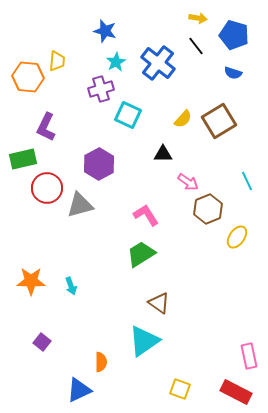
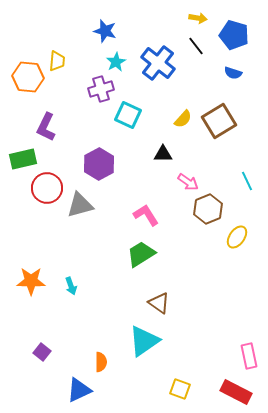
purple square: moved 10 px down
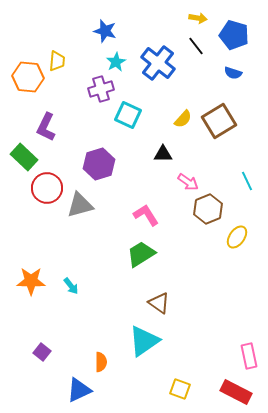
green rectangle: moved 1 px right, 2 px up; rotated 56 degrees clockwise
purple hexagon: rotated 12 degrees clockwise
cyan arrow: rotated 18 degrees counterclockwise
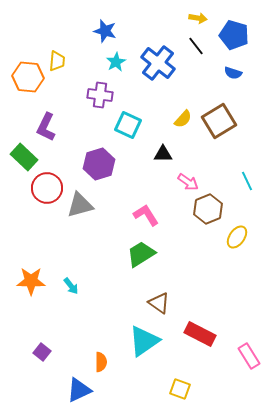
purple cross: moved 1 px left, 6 px down; rotated 25 degrees clockwise
cyan square: moved 10 px down
pink rectangle: rotated 20 degrees counterclockwise
red rectangle: moved 36 px left, 58 px up
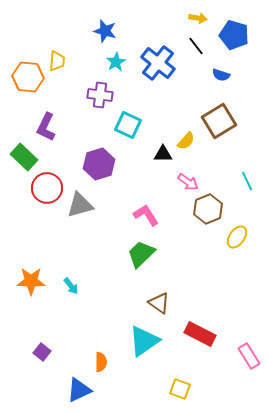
blue semicircle: moved 12 px left, 2 px down
yellow semicircle: moved 3 px right, 22 px down
green trapezoid: rotated 12 degrees counterclockwise
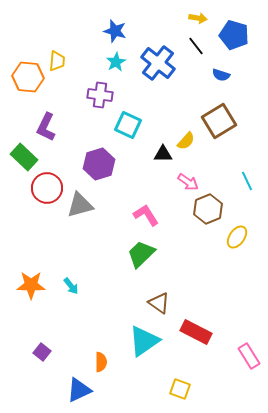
blue star: moved 10 px right
orange star: moved 4 px down
red rectangle: moved 4 px left, 2 px up
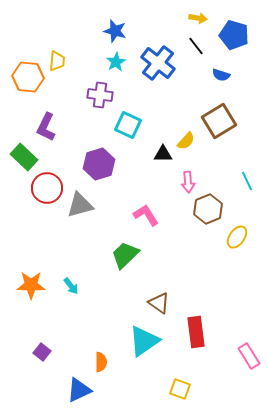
pink arrow: rotated 50 degrees clockwise
green trapezoid: moved 16 px left, 1 px down
red rectangle: rotated 56 degrees clockwise
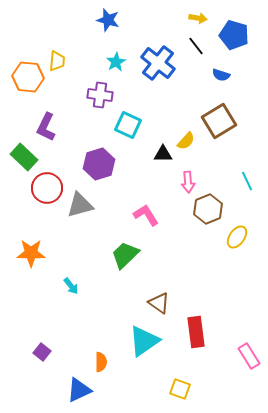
blue star: moved 7 px left, 11 px up
orange star: moved 32 px up
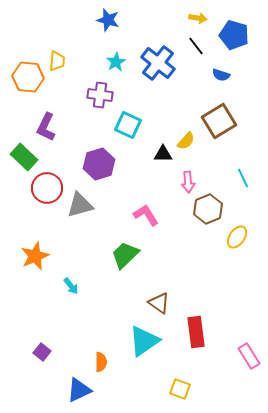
cyan line: moved 4 px left, 3 px up
orange star: moved 4 px right, 3 px down; rotated 24 degrees counterclockwise
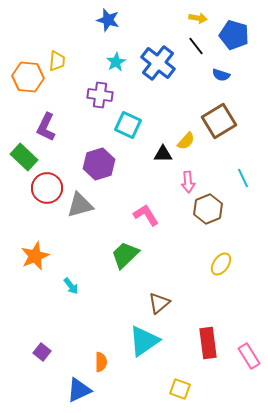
yellow ellipse: moved 16 px left, 27 px down
brown triangle: rotated 45 degrees clockwise
red rectangle: moved 12 px right, 11 px down
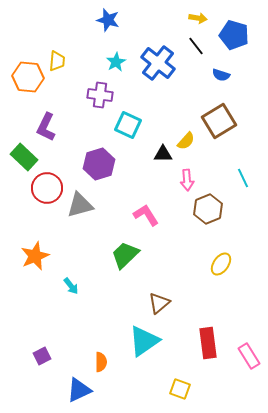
pink arrow: moved 1 px left, 2 px up
purple square: moved 4 px down; rotated 24 degrees clockwise
